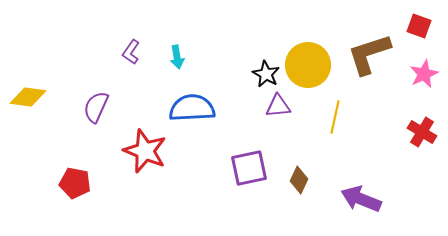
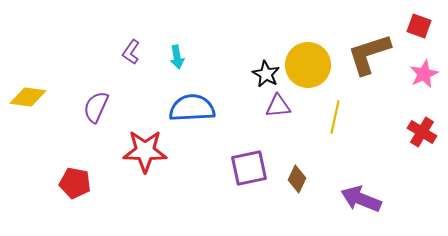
red star: rotated 21 degrees counterclockwise
brown diamond: moved 2 px left, 1 px up
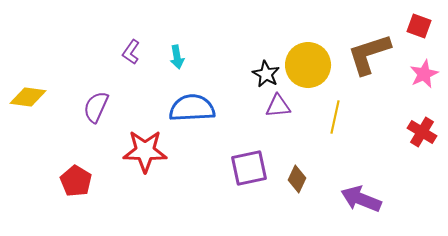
red pentagon: moved 1 px right, 2 px up; rotated 20 degrees clockwise
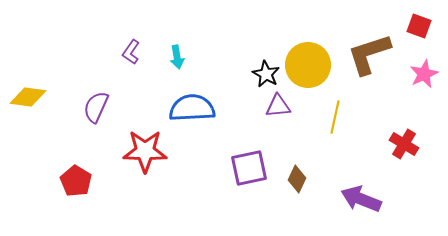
red cross: moved 18 px left, 12 px down
